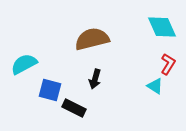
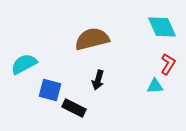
black arrow: moved 3 px right, 1 px down
cyan triangle: rotated 36 degrees counterclockwise
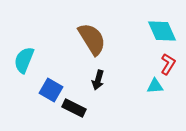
cyan diamond: moved 4 px down
brown semicircle: rotated 72 degrees clockwise
cyan semicircle: moved 4 px up; rotated 40 degrees counterclockwise
blue square: moved 1 px right; rotated 15 degrees clockwise
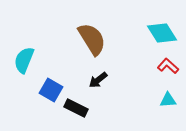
cyan diamond: moved 2 px down; rotated 8 degrees counterclockwise
red L-shape: moved 2 px down; rotated 80 degrees counterclockwise
black arrow: rotated 36 degrees clockwise
cyan triangle: moved 13 px right, 14 px down
black rectangle: moved 2 px right
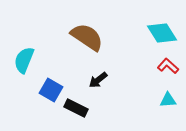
brown semicircle: moved 5 px left, 2 px up; rotated 24 degrees counterclockwise
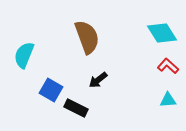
brown semicircle: rotated 36 degrees clockwise
cyan semicircle: moved 5 px up
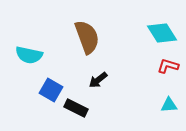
cyan semicircle: moved 5 px right; rotated 100 degrees counterclockwise
red L-shape: rotated 25 degrees counterclockwise
cyan triangle: moved 1 px right, 5 px down
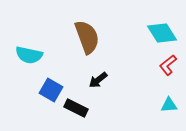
red L-shape: moved 1 px up; rotated 55 degrees counterclockwise
